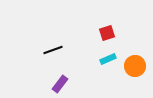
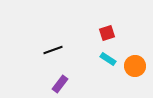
cyan rectangle: rotated 56 degrees clockwise
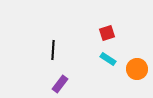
black line: rotated 66 degrees counterclockwise
orange circle: moved 2 px right, 3 px down
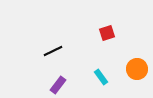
black line: moved 1 px down; rotated 60 degrees clockwise
cyan rectangle: moved 7 px left, 18 px down; rotated 21 degrees clockwise
purple rectangle: moved 2 px left, 1 px down
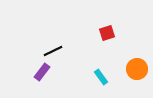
purple rectangle: moved 16 px left, 13 px up
